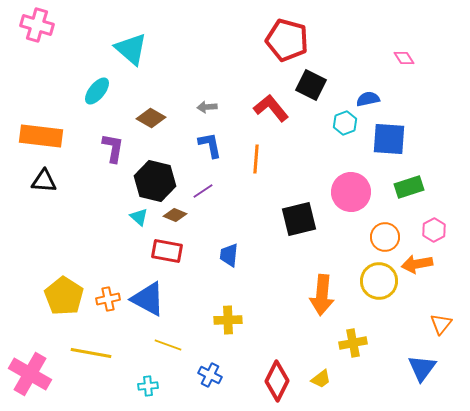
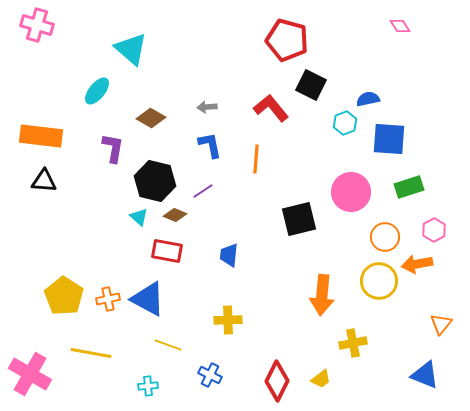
pink diamond at (404, 58): moved 4 px left, 32 px up
blue triangle at (422, 368): moved 3 px right, 7 px down; rotated 44 degrees counterclockwise
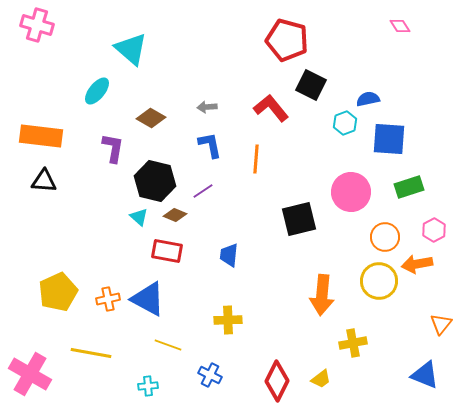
yellow pentagon at (64, 296): moved 6 px left, 4 px up; rotated 15 degrees clockwise
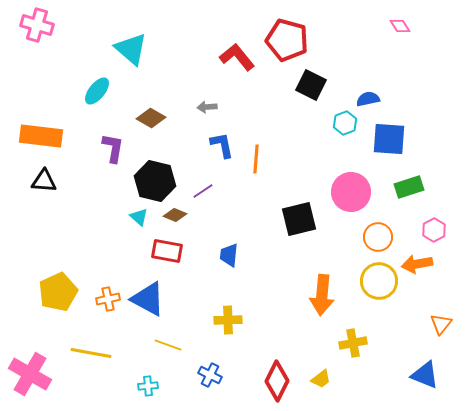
red L-shape at (271, 108): moved 34 px left, 51 px up
blue L-shape at (210, 145): moved 12 px right
orange circle at (385, 237): moved 7 px left
